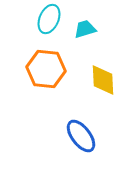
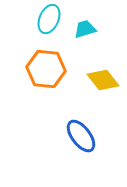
yellow diamond: rotated 36 degrees counterclockwise
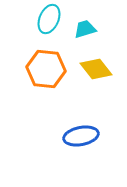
yellow diamond: moved 7 px left, 11 px up
blue ellipse: rotated 64 degrees counterclockwise
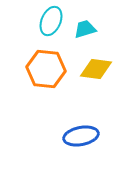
cyan ellipse: moved 2 px right, 2 px down
yellow diamond: rotated 44 degrees counterclockwise
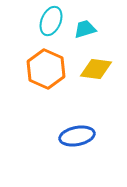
orange hexagon: rotated 18 degrees clockwise
blue ellipse: moved 4 px left
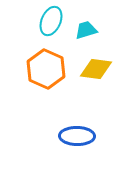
cyan trapezoid: moved 1 px right, 1 px down
blue ellipse: rotated 12 degrees clockwise
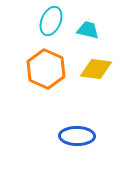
cyan trapezoid: moved 2 px right; rotated 30 degrees clockwise
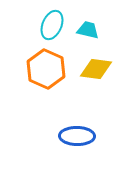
cyan ellipse: moved 1 px right, 4 px down
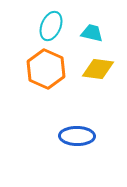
cyan ellipse: moved 1 px left, 1 px down
cyan trapezoid: moved 4 px right, 3 px down
yellow diamond: moved 2 px right
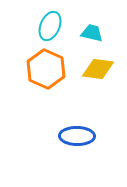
cyan ellipse: moved 1 px left
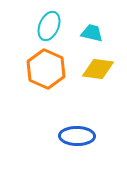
cyan ellipse: moved 1 px left
